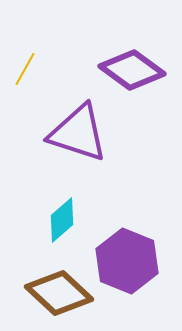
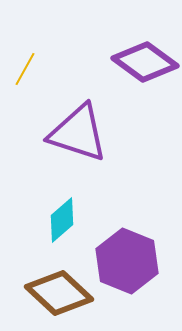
purple diamond: moved 13 px right, 8 px up
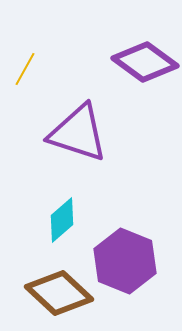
purple hexagon: moved 2 px left
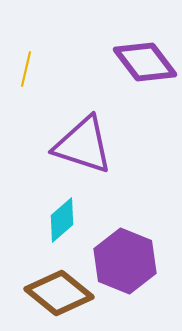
purple diamond: rotated 16 degrees clockwise
yellow line: moved 1 px right; rotated 16 degrees counterclockwise
purple triangle: moved 5 px right, 12 px down
brown diamond: rotated 4 degrees counterclockwise
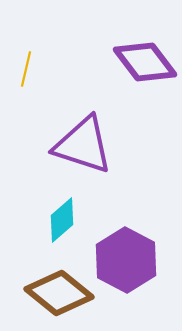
purple hexagon: moved 1 px right, 1 px up; rotated 6 degrees clockwise
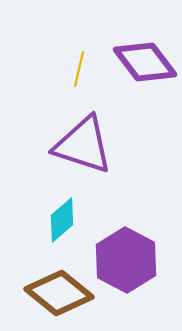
yellow line: moved 53 px right
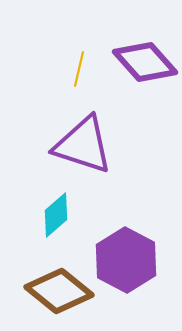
purple diamond: rotated 4 degrees counterclockwise
cyan diamond: moved 6 px left, 5 px up
brown diamond: moved 2 px up
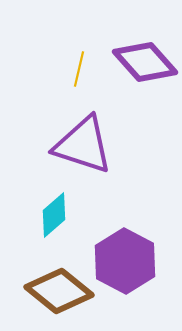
cyan diamond: moved 2 px left
purple hexagon: moved 1 px left, 1 px down
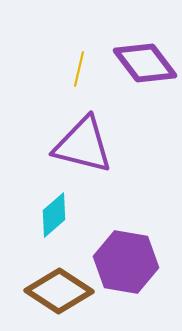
purple diamond: moved 1 px down; rotated 4 degrees clockwise
purple triangle: rotated 4 degrees counterclockwise
purple hexagon: moved 1 px right, 1 px down; rotated 18 degrees counterclockwise
brown diamond: rotated 6 degrees counterclockwise
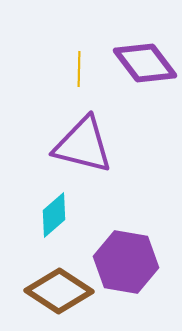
yellow line: rotated 12 degrees counterclockwise
